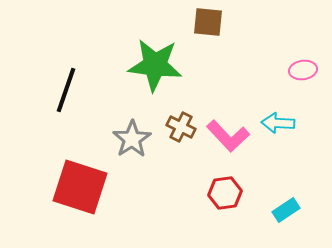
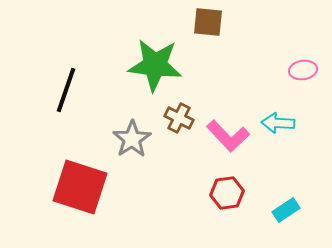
brown cross: moved 2 px left, 9 px up
red hexagon: moved 2 px right
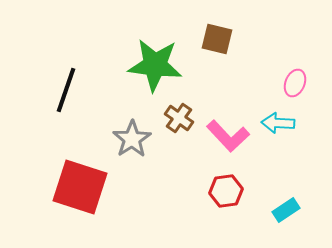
brown square: moved 9 px right, 17 px down; rotated 8 degrees clockwise
pink ellipse: moved 8 px left, 13 px down; rotated 60 degrees counterclockwise
brown cross: rotated 8 degrees clockwise
red hexagon: moved 1 px left, 2 px up
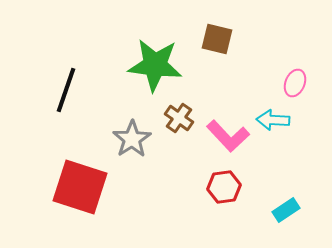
cyan arrow: moved 5 px left, 3 px up
red hexagon: moved 2 px left, 4 px up
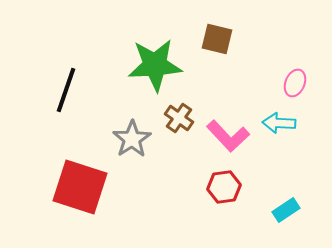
green star: rotated 10 degrees counterclockwise
cyan arrow: moved 6 px right, 3 px down
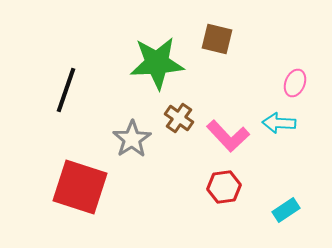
green star: moved 2 px right, 2 px up
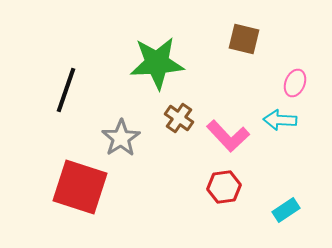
brown square: moved 27 px right
cyan arrow: moved 1 px right, 3 px up
gray star: moved 11 px left, 1 px up
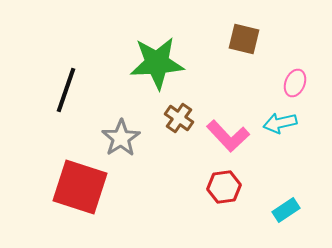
cyan arrow: moved 3 px down; rotated 16 degrees counterclockwise
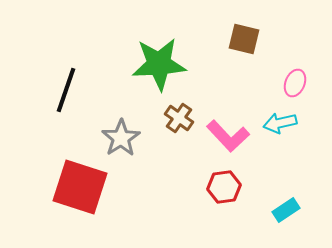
green star: moved 2 px right, 1 px down
